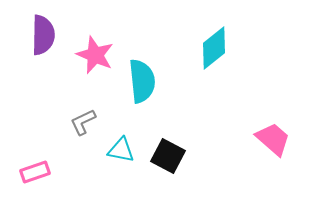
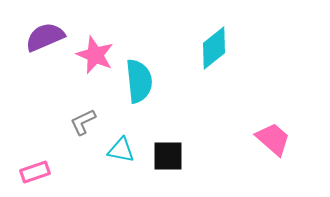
purple semicircle: moved 2 px right, 2 px down; rotated 114 degrees counterclockwise
cyan semicircle: moved 3 px left
black square: rotated 28 degrees counterclockwise
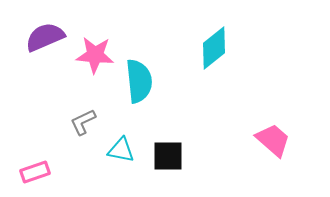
pink star: rotated 18 degrees counterclockwise
pink trapezoid: moved 1 px down
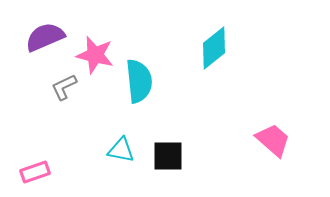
pink star: rotated 9 degrees clockwise
gray L-shape: moved 19 px left, 35 px up
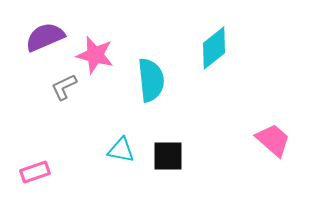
cyan semicircle: moved 12 px right, 1 px up
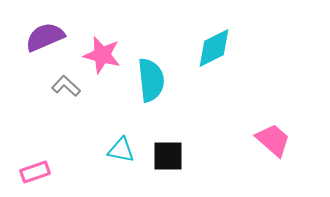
cyan diamond: rotated 12 degrees clockwise
pink star: moved 7 px right
gray L-shape: moved 2 px right, 1 px up; rotated 68 degrees clockwise
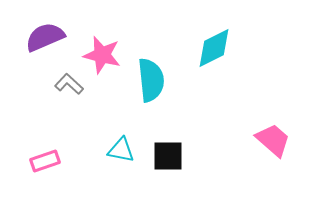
gray L-shape: moved 3 px right, 2 px up
pink rectangle: moved 10 px right, 11 px up
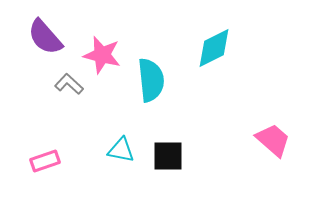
purple semicircle: rotated 108 degrees counterclockwise
